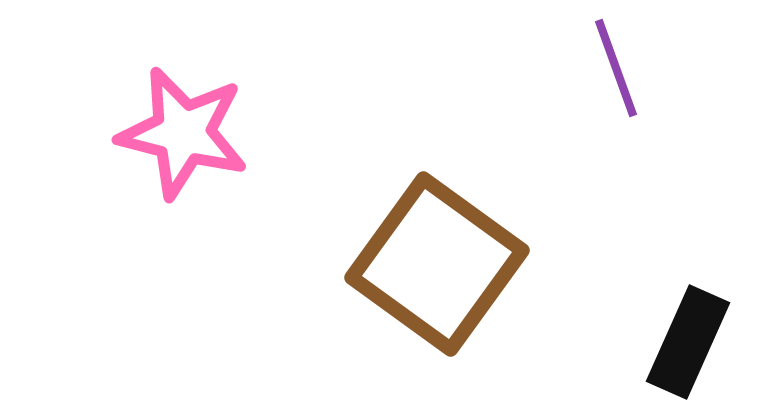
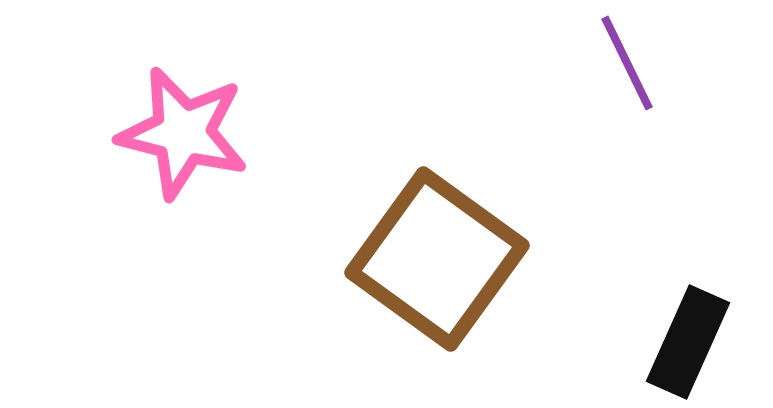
purple line: moved 11 px right, 5 px up; rotated 6 degrees counterclockwise
brown square: moved 5 px up
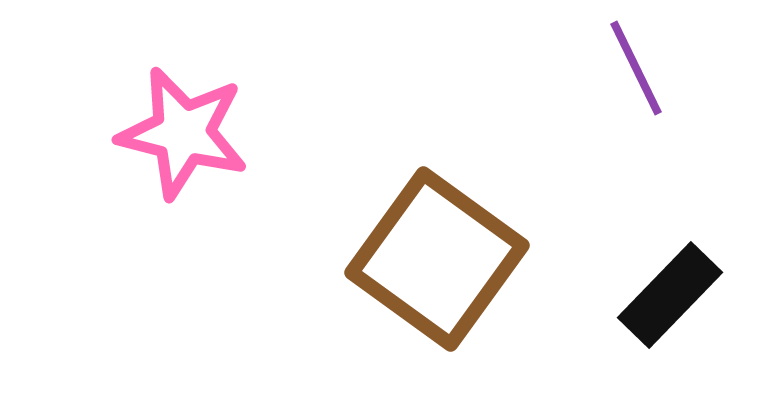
purple line: moved 9 px right, 5 px down
black rectangle: moved 18 px left, 47 px up; rotated 20 degrees clockwise
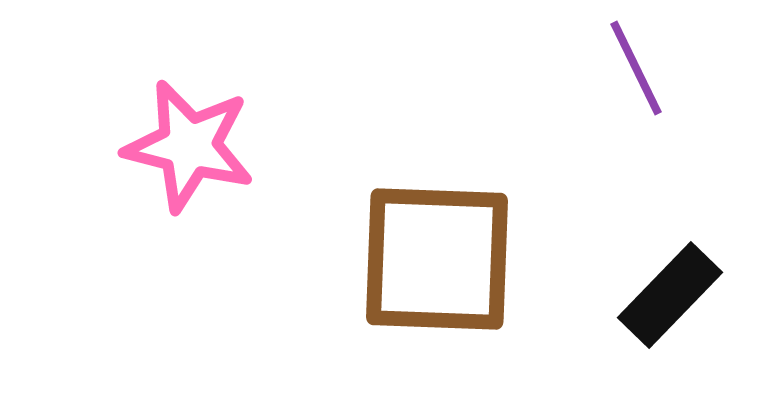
pink star: moved 6 px right, 13 px down
brown square: rotated 34 degrees counterclockwise
